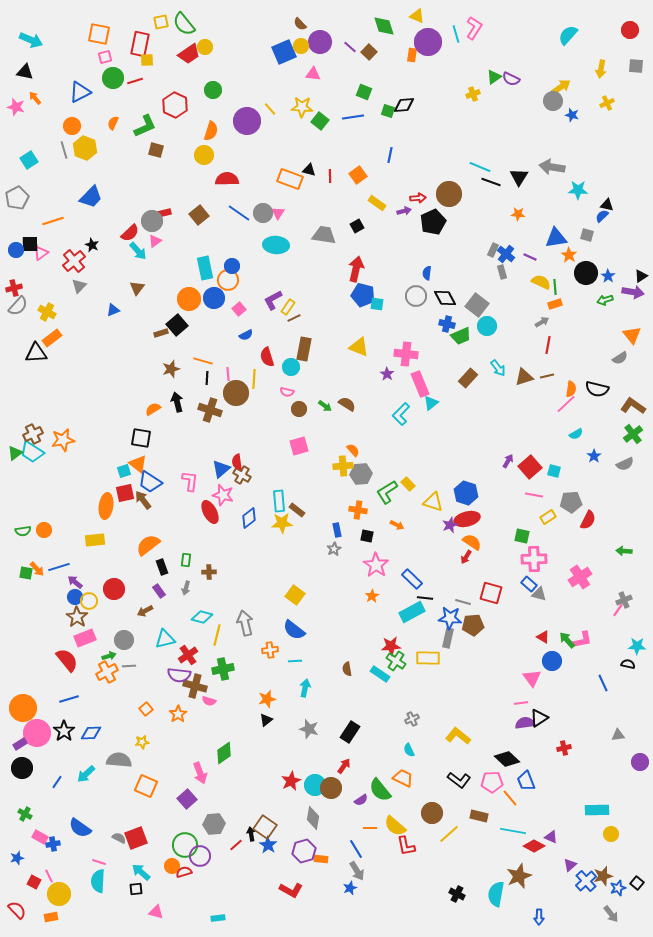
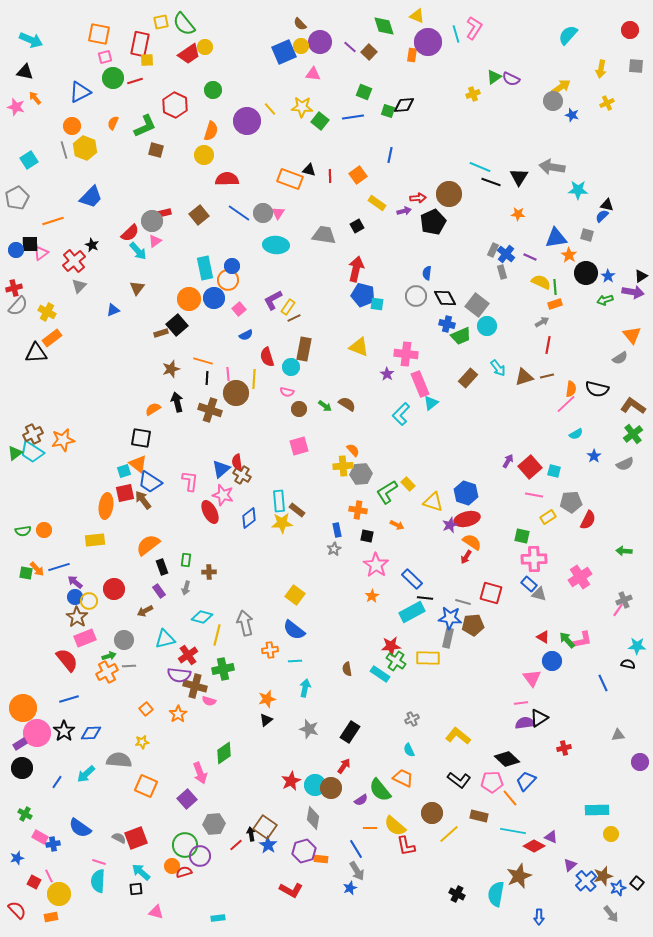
blue trapezoid at (526, 781): rotated 65 degrees clockwise
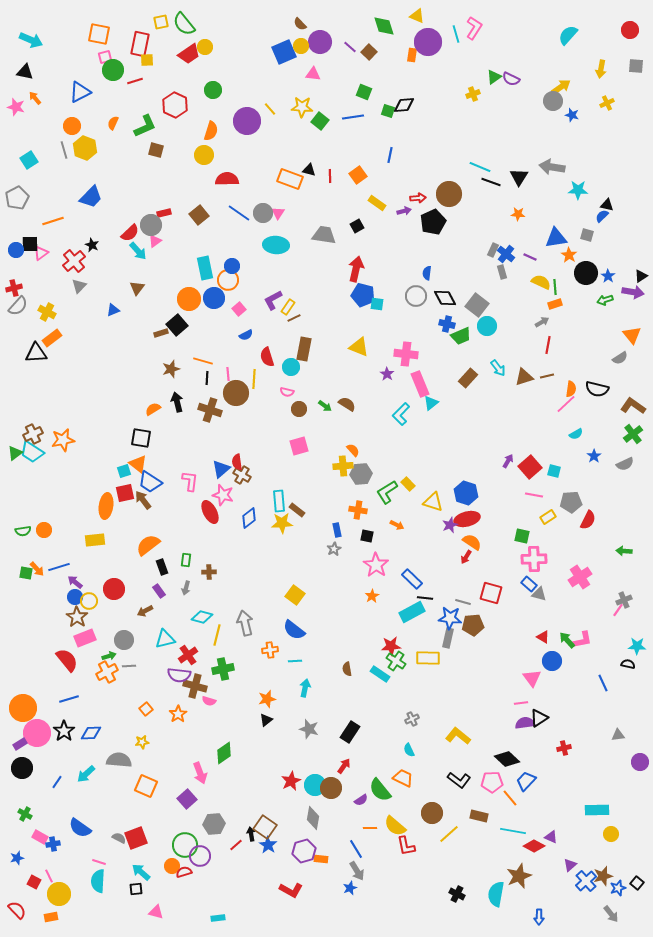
green circle at (113, 78): moved 8 px up
gray circle at (152, 221): moved 1 px left, 4 px down
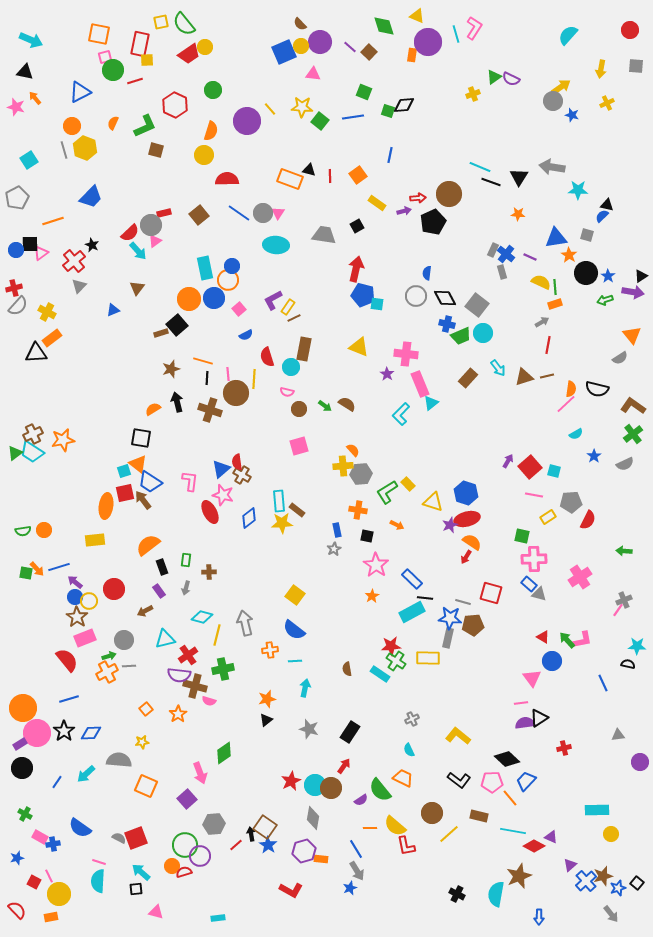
cyan circle at (487, 326): moved 4 px left, 7 px down
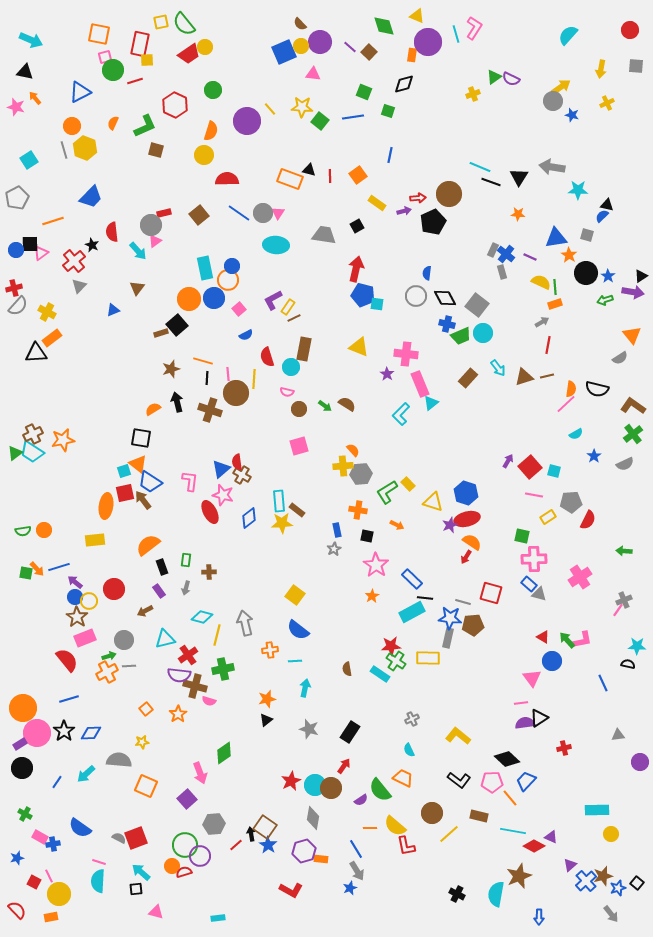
black diamond at (404, 105): moved 21 px up; rotated 10 degrees counterclockwise
red semicircle at (130, 233): moved 18 px left, 1 px up; rotated 126 degrees clockwise
blue semicircle at (294, 630): moved 4 px right
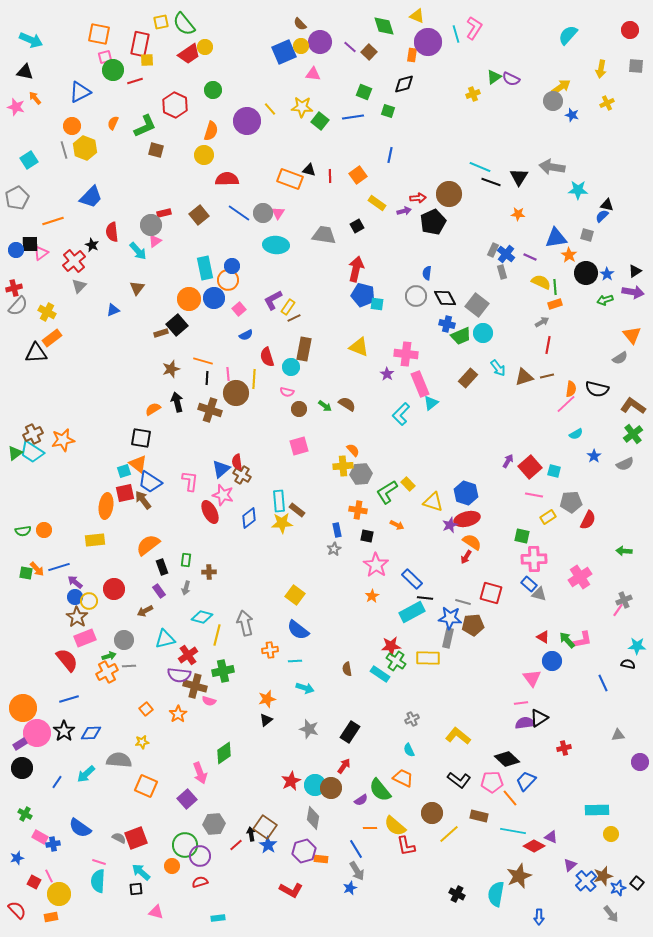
blue star at (608, 276): moved 1 px left, 2 px up
black triangle at (641, 276): moved 6 px left, 5 px up
green cross at (223, 669): moved 2 px down
cyan arrow at (305, 688): rotated 96 degrees clockwise
red semicircle at (184, 872): moved 16 px right, 10 px down
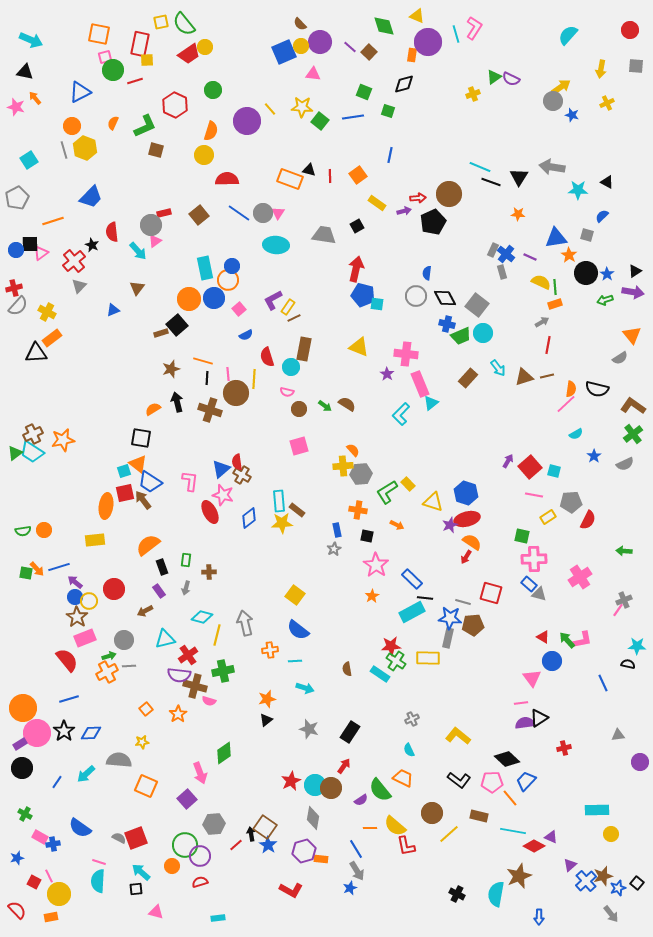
black triangle at (607, 205): moved 23 px up; rotated 16 degrees clockwise
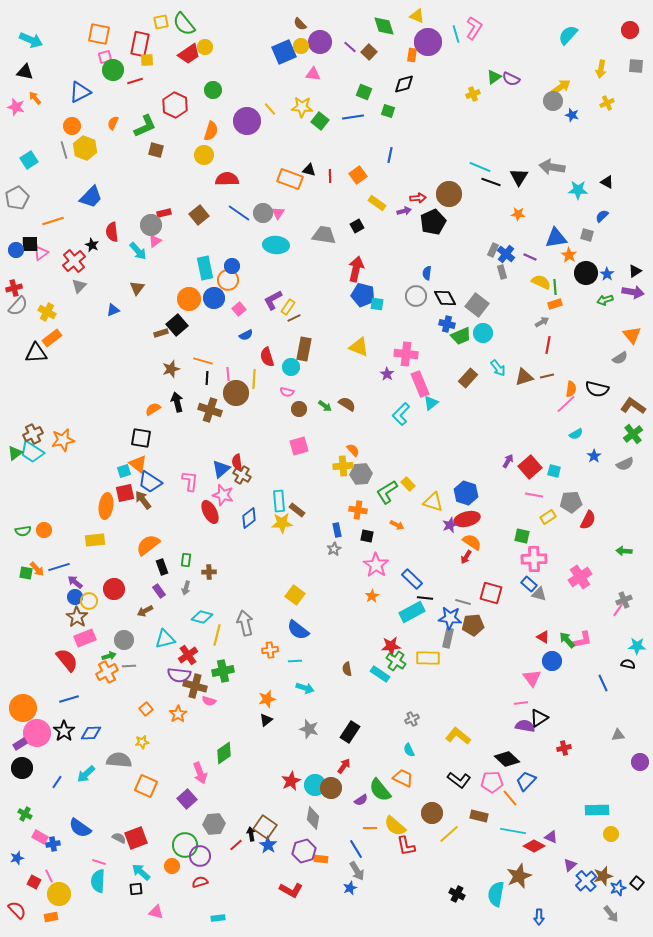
purple semicircle at (525, 723): moved 3 px down; rotated 18 degrees clockwise
